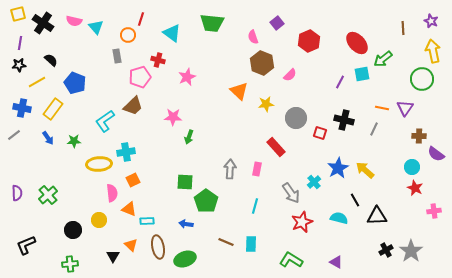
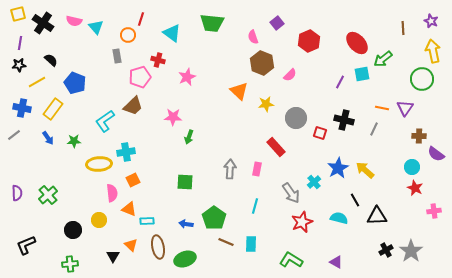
green pentagon at (206, 201): moved 8 px right, 17 px down
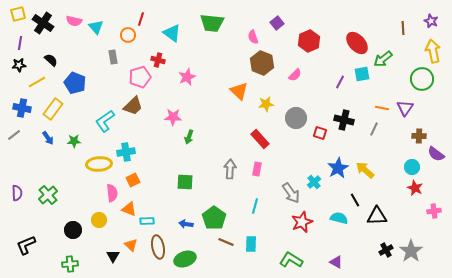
gray rectangle at (117, 56): moved 4 px left, 1 px down
pink semicircle at (290, 75): moved 5 px right
red rectangle at (276, 147): moved 16 px left, 8 px up
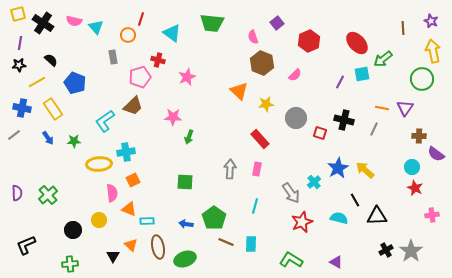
yellow rectangle at (53, 109): rotated 70 degrees counterclockwise
pink cross at (434, 211): moved 2 px left, 4 px down
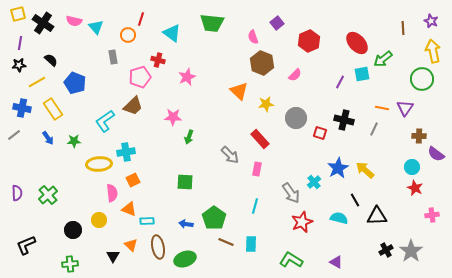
gray arrow at (230, 169): moved 14 px up; rotated 132 degrees clockwise
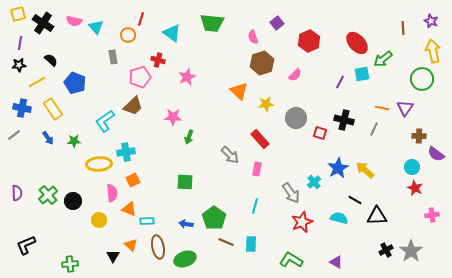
brown hexagon at (262, 63): rotated 20 degrees clockwise
black line at (355, 200): rotated 32 degrees counterclockwise
black circle at (73, 230): moved 29 px up
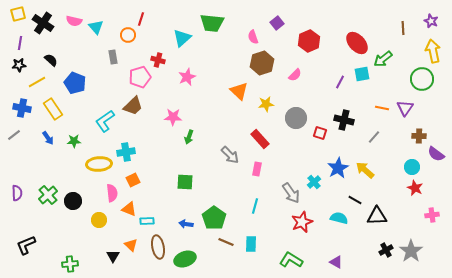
cyan triangle at (172, 33): moved 10 px right, 5 px down; rotated 42 degrees clockwise
gray line at (374, 129): moved 8 px down; rotated 16 degrees clockwise
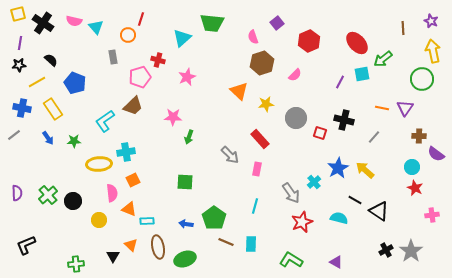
black triangle at (377, 216): moved 2 px right, 5 px up; rotated 35 degrees clockwise
green cross at (70, 264): moved 6 px right
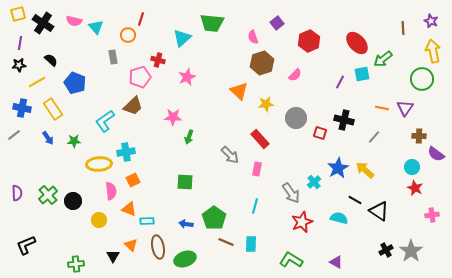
pink semicircle at (112, 193): moved 1 px left, 2 px up
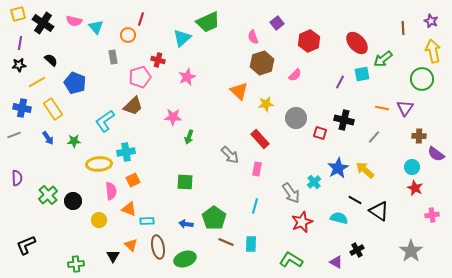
green trapezoid at (212, 23): moved 4 px left, 1 px up; rotated 30 degrees counterclockwise
gray line at (14, 135): rotated 16 degrees clockwise
purple semicircle at (17, 193): moved 15 px up
black cross at (386, 250): moved 29 px left
